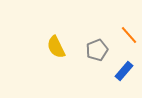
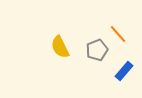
orange line: moved 11 px left, 1 px up
yellow semicircle: moved 4 px right
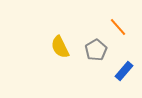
orange line: moved 7 px up
gray pentagon: moved 1 px left; rotated 10 degrees counterclockwise
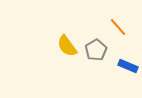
yellow semicircle: moved 7 px right, 1 px up; rotated 10 degrees counterclockwise
blue rectangle: moved 4 px right, 5 px up; rotated 72 degrees clockwise
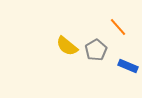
yellow semicircle: rotated 15 degrees counterclockwise
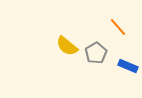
gray pentagon: moved 3 px down
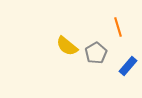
orange line: rotated 24 degrees clockwise
blue rectangle: rotated 72 degrees counterclockwise
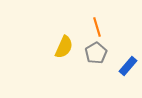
orange line: moved 21 px left
yellow semicircle: moved 3 px left, 1 px down; rotated 105 degrees counterclockwise
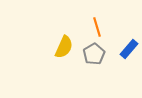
gray pentagon: moved 2 px left, 1 px down
blue rectangle: moved 1 px right, 17 px up
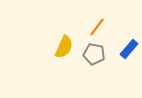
orange line: rotated 54 degrees clockwise
gray pentagon: rotated 30 degrees counterclockwise
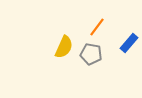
blue rectangle: moved 6 px up
gray pentagon: moved 3 px left
